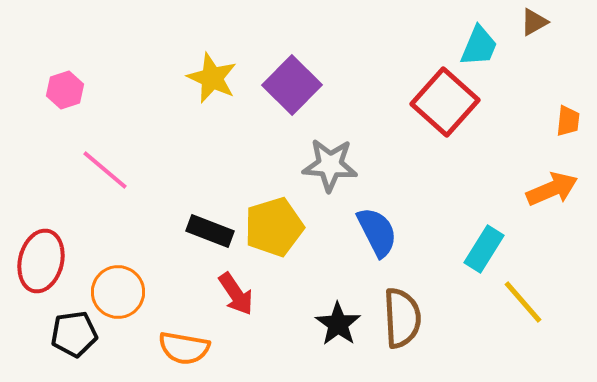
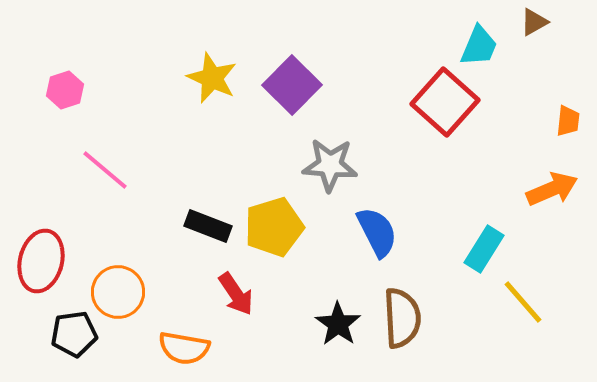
black rectangle: moved 2 px left, 5 px up
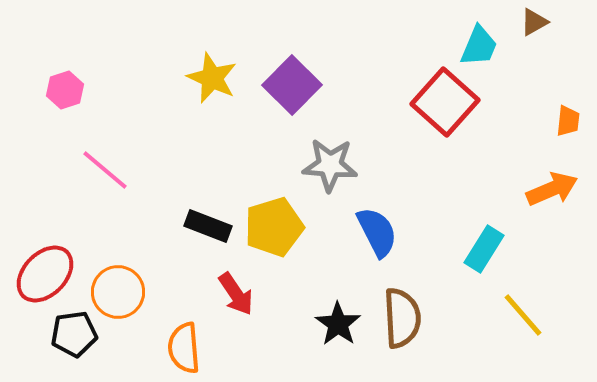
red ellipse: moved 4 px right, 13 px down; rotated 30 degrees clockwise
yellow line: moved 13 px down
orange semicircle: rotated 75 degrees clockwise
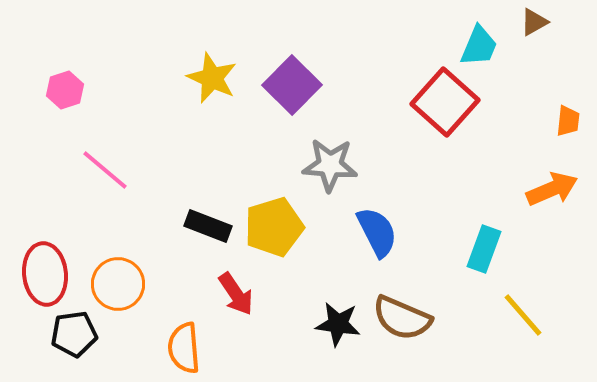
cyan rectangle: rotated 12 degrees counterclockwise
red ellipse: rotated 50 degrees counterclockwise
orange circle: moved 8 px up
brown semicircle: rotated 116 degrees clockwise
black star: rotated 27 degrees counterclockwise
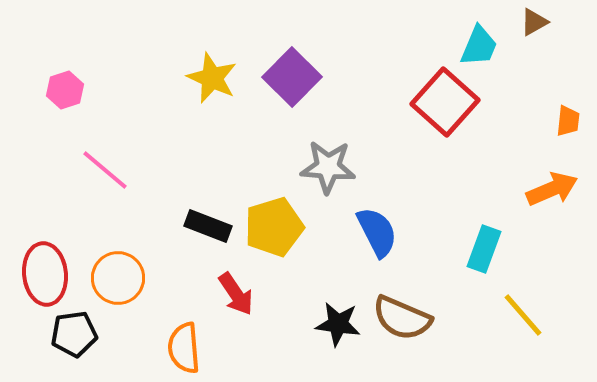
purple square: moved 8 px up
gray star: moved 2 px left, 2 px down
orange circle: moved 6 px up
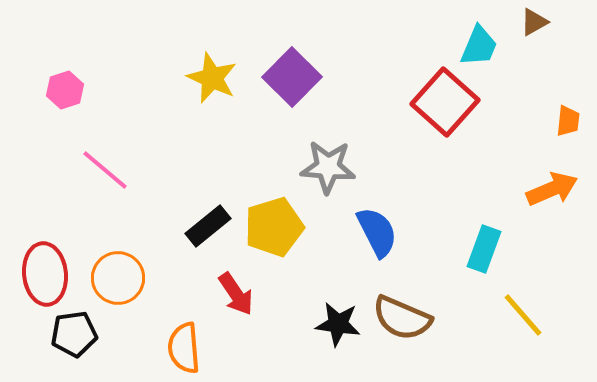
black rectangle: rotated 60 degrees counterclockwise
